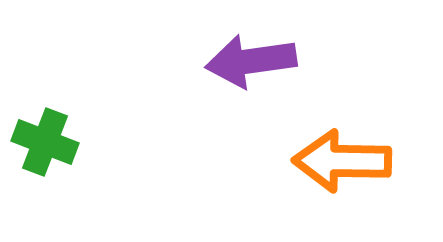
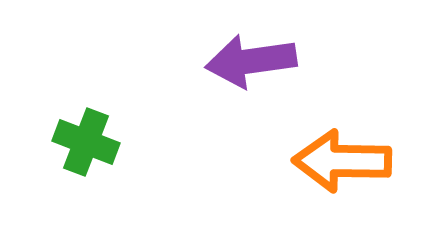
green cross: moved 41 px right
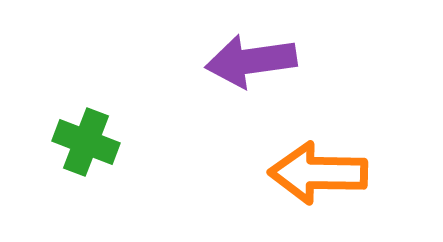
orange arrow: moved 24 px left, 12 px down
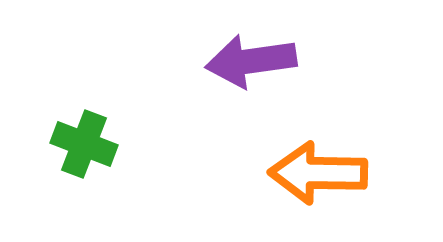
green cross: moved 2 px left, 2 px down
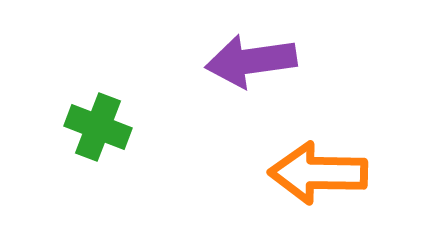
green cross: moved 14 px right, 17 px up
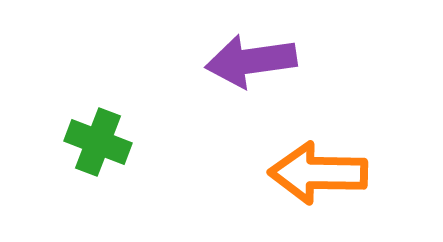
green cross: moved 15 px down
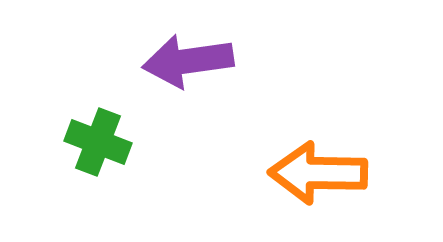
purple arrow: moved 63 px left
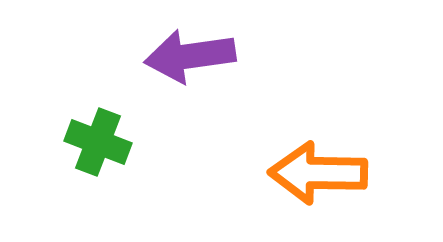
purple arrow: moved 2 px right, 5 px up
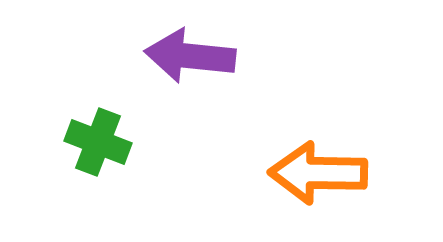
purple arrow: rotated 14 degrees clockwise
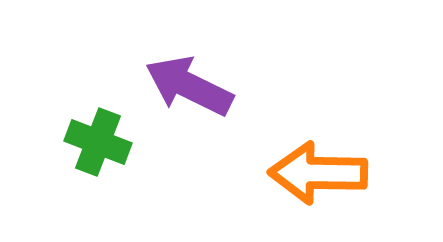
purple arrow: moved 1 px left, 30 px down; rotated 20 degrees clockwise
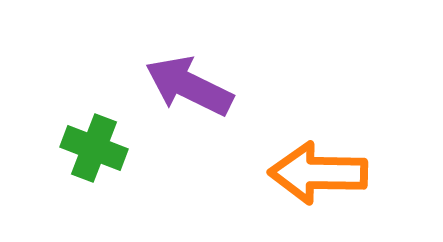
green cross: moved 4 px left, 6 px down
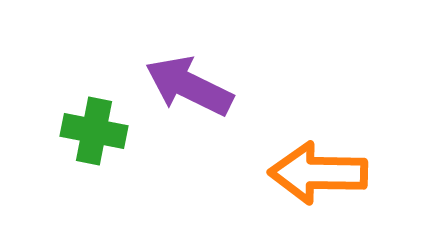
green cross: moved 17 px up; rotated 10 degrees counterclockwise
